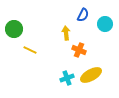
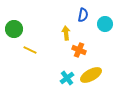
blue semicircle: rotated 16 degrees counterclockwise
cyan cross: rotated 16 degrees counterclockwise
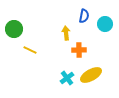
blue semicircle: moved 1 px right, 1 px down
orange cross: rotated 24 degrees counterclockwise
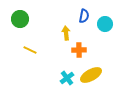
green circle: moved 6 px right, 10 px up
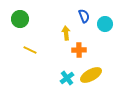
blue semicircle: rotated 32 degrees counterclockwise
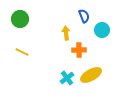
cyan circle: moved 3 px left, 6 px down
yellow line: moved 8 px left, 2 px down
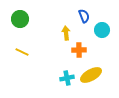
cyan cross: rotated 24 degrees clockwise
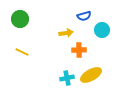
blue semicircle: rotated 96 degrees clockwise
yellow arrow: rotated 88 degrees clockwise
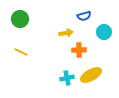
cyan circle: moved 2 px right, 2 px down
yellow line: moved 1 px left
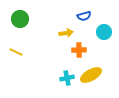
yellow line: moved 5 px left
